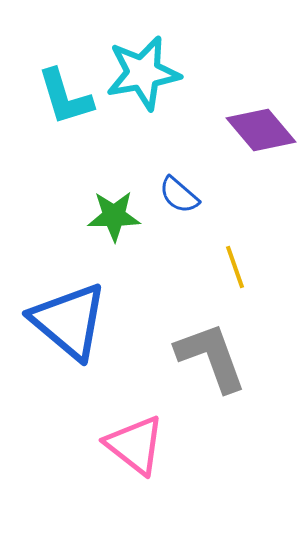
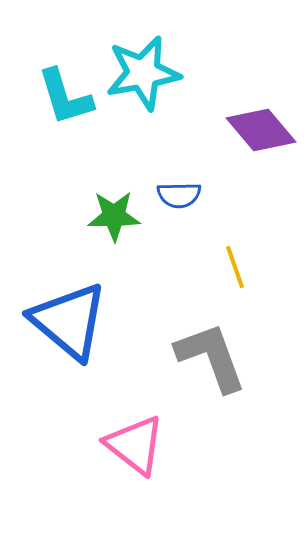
blue semicircle: rotated 42 degrees counterclockwise
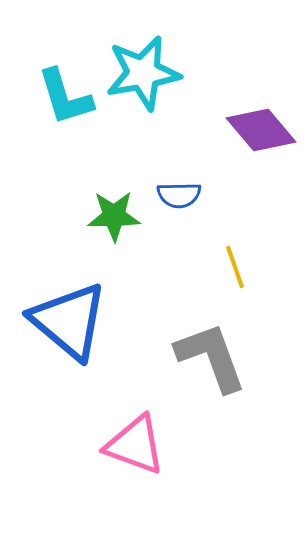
pink triangle: rotated 18 degrees counterclockwise
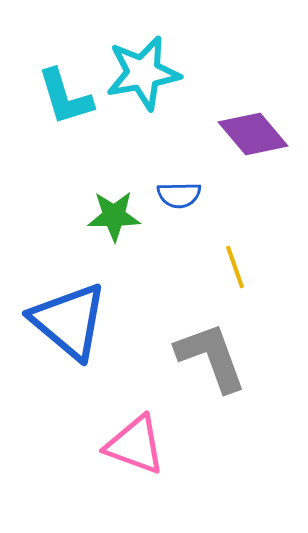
purple diamond: moved 8 px left, 4 px down
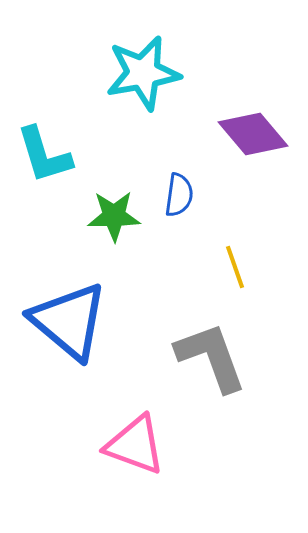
cyan L-shape: moved 21 px left, 58 px down
blue semicircle: rotated 81 degrees counterclockwise
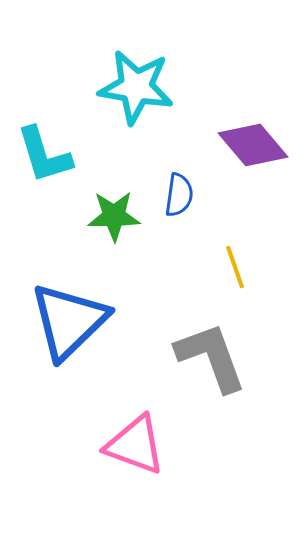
cyan star: moved 7 px left, 14 px down; rotated 20 degrees clockwise
purple diamond: moved 11 px down
blue triangle: rotated 36 degrees clockwise
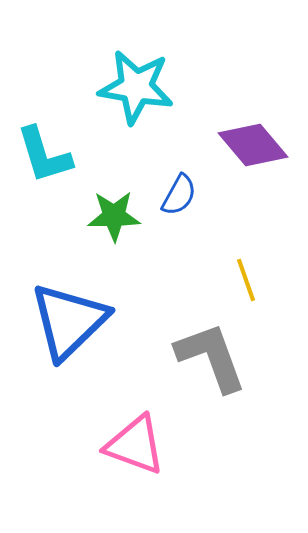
blue semicircle: rotated 21 degrees clockwise
yellow line: moved 11 px right, 13 px down
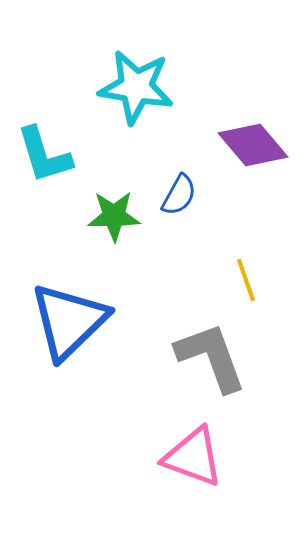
pink triangle: moved 58 px right, 12 px down
